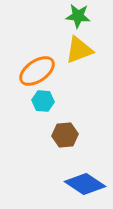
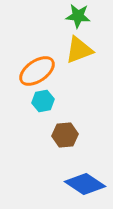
cyan hexagon: rotated 15 degrees counterclockwise
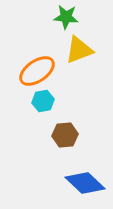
green star: moved 12 px left, 1 px down
blue diamond: moved 1 px up; rotated 9 degrees clockwise
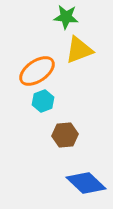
cyan hexagon: rotated 10 degrees counterclockwise
blue diamond: moved 1 px right
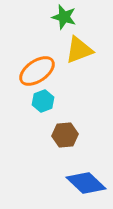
green star: moved 2 px left; rotated 10 degrees clockwise
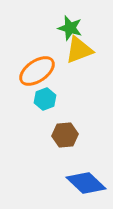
green star: moved 6 px right, 11 px down
cyan hexagon: moved 2 px right, 2 px up
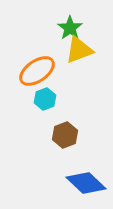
green star: rotated 20 degrees clockwise
brown hexagon: rotated 15 degrees counterclockwise
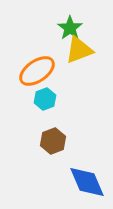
brown hexagon: moved 12 px left, 6 px down
blue diamond: moved 1 px right, 1 px up; rotated 24 degrees clockwise
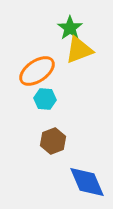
cyan hexagon: rotated 25 degrees clockwise
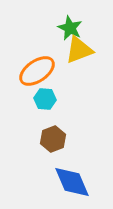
green star: rotated 10 degrees counterclockwise
brown hexagon: moved 2 px up
blue diamond: moved 15 px left
